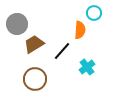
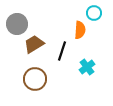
black line: rotated 24 degrees counterclockwise
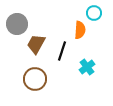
brown trapezoid: moved 2 px right; rotated 30 degrees counterclockwise
